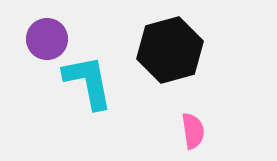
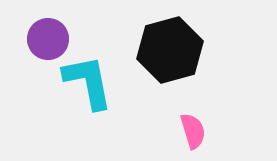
purple circle: moved 1 px right
pink semicircle: rotated 9 degrees counterclockwise
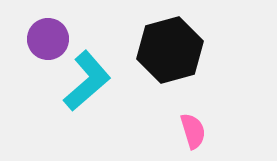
cyan L-shape: moved 1 px left, 1 px up; rotated 60 degrees clockwise
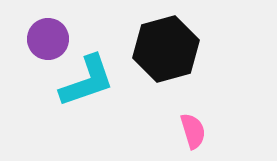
black hexagon: moved 4 px left, 1 px up
cyan L-shape: rotated 22 degrees clockwise
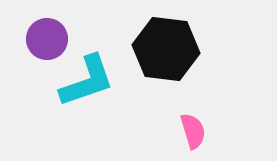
purple circle: moved 1 px left
black hexagon: rotated 22 degrees clockwise
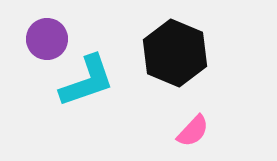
black hexagon: moved 9 px right, 4 px down; rotated 16 degrees clockwise
pink semicircle: rotated 60 degrees clockwise
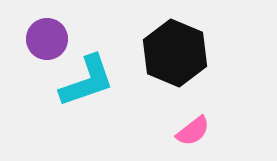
pink semicircle: rotated 9 degrees clockwise
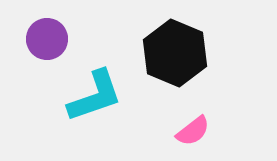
cyan L-shape: moved 8 px right, 15 px down
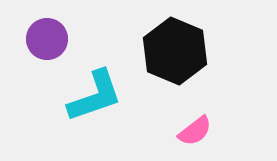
black hexagon: moved 2 px up
pink semicircle: moved 2 px right
